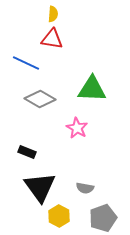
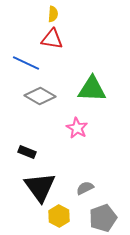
gray diamond: moved 3 px up
gray semicircle: rotated 144 degrees clockwise
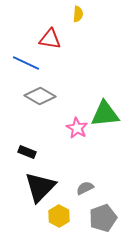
yellow semicircle: moved 25 px right
red triangle: moved 2 px left
green triangle: moved 13 px right, 25 px down; rotated 8 degrees counterclockwise
black triangle: rotated 20 degrees clockwise
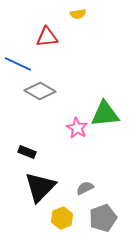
yellow semicircle: rotated 77 degrees clockwise
red triangle: moved 3 px left, 2 px up; rotated 15 degrees counterclockwise
blue line: moved 8 px left, 1 px down
gray diamond: moved 5 px up
yellow hexagon: moved 3 px right, 2 px down; rotated 10 degrees clockwise
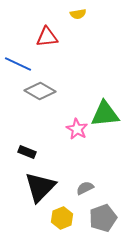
pink star: moved 1 px down
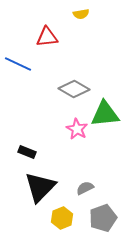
yellow semicircle: moved 3 px right
gray diamond: moved 34 px right, 2 px up
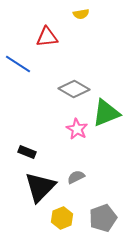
blue line: rotated 8 degrees clockwise
green triangle: moved 1 px right, 1 px up; rotated 16 degrees counterclockwise
gray semicircle: moved 9 px left, 11 px up
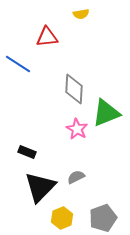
gray diamond: rotated 64 degrees clockwise
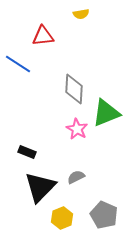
red triangle: moved 4 px left, 1 px up
gray pentagon: moved 1 px right, 3 px up; rotated 28 degrees counterclockwise
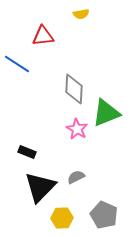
blue line: moved 1 px left
yellow hexagon: rotated 20 degrees clockwise
